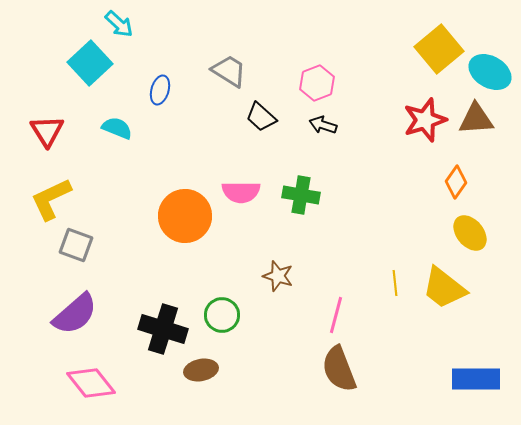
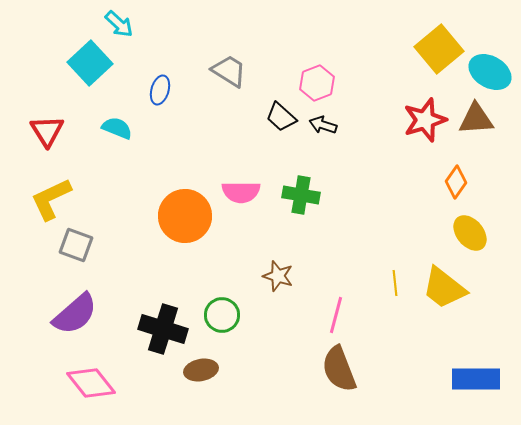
black trapezoid: moved 20 px right
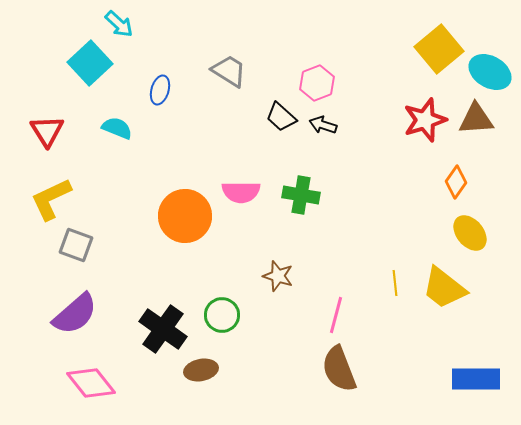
black cross: rotated 18 degrees clockwise
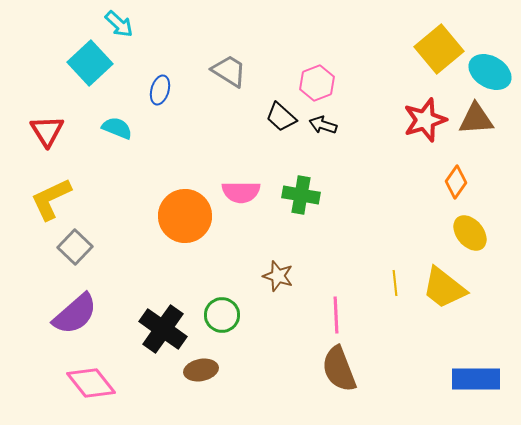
gray square: moved 1 px left, 2 px down; rotated 24 degrees clockwise
pink line: rotated 18 degrees counterclockwise
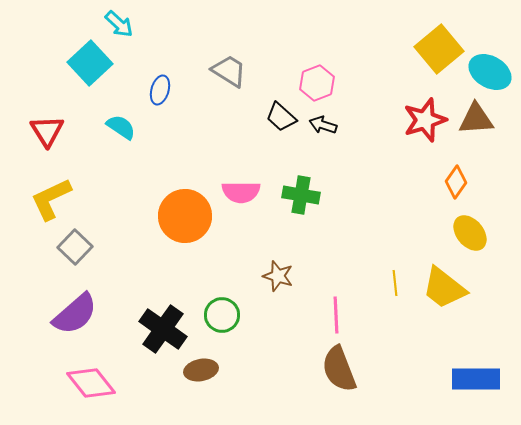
cyan semicircle: moved 4 px right, 1 px up; rotated 12 degrees clockwise
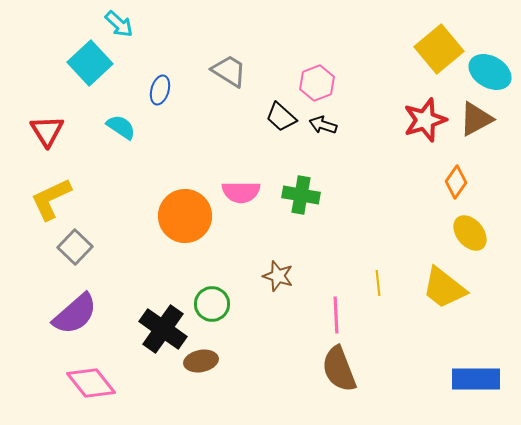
brown triangle: rotated 24 degrees counterclockwise
yellow line: moved 17 px left
green circle: moved 10 px left, 11 px up
brown ellipse: moved 9 px up
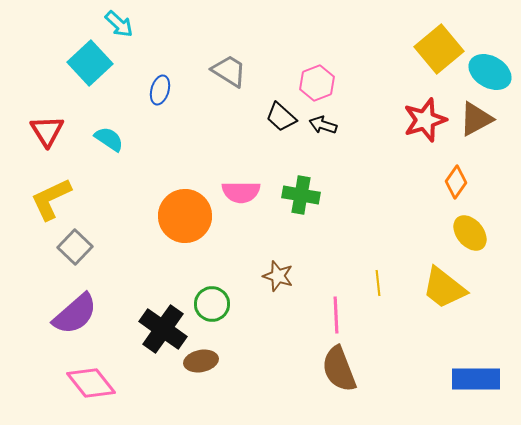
cyan semicircle: moved 12 px left, 12 px down
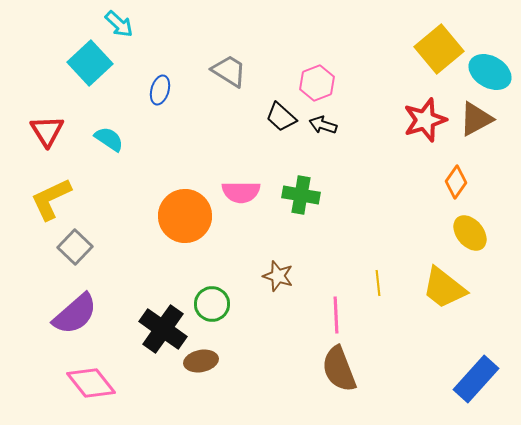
blue rectangle: rotated 48 degrees counterclockwise
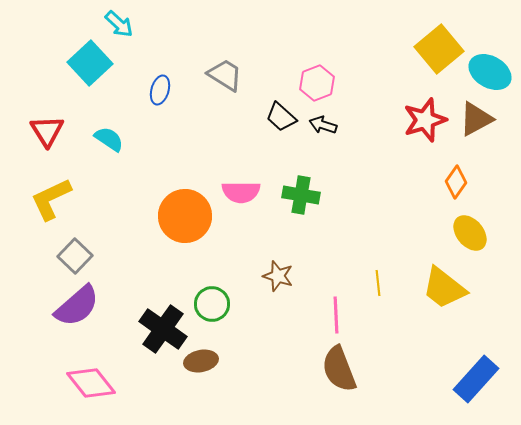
gray trapezoid: moved 4 px left, 4 px down
gray square: moved 9 px down
purple semicircle: moved 2 px right, 8 px up
